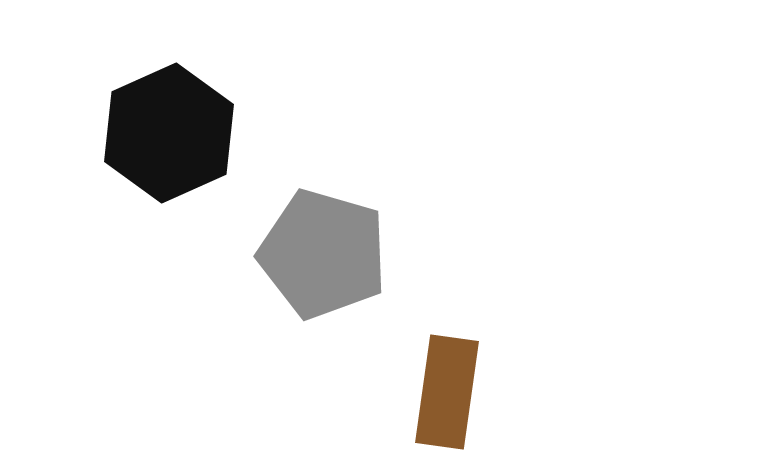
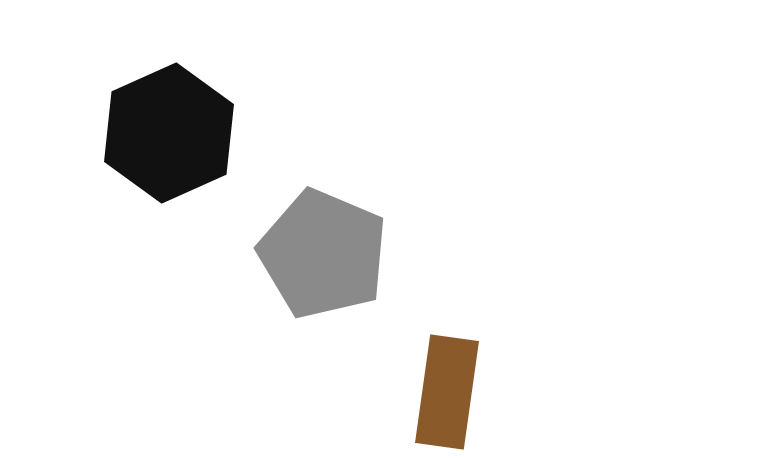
gray pentagon: rotated 7 degrees clockwise
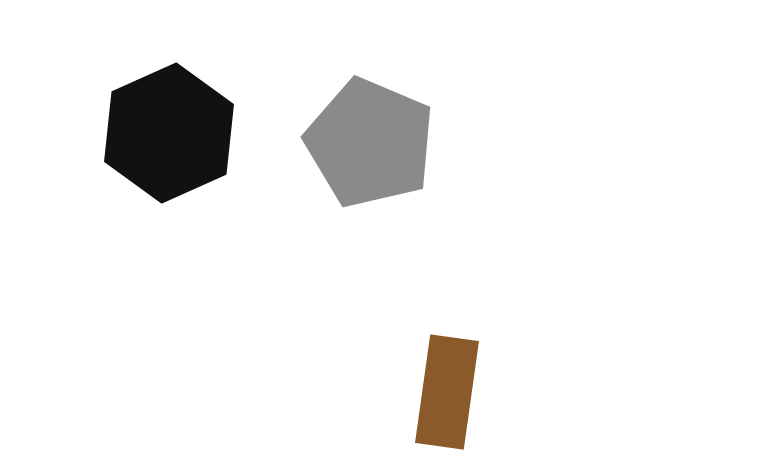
gray pentagon: moved 47 px right, 111 px up
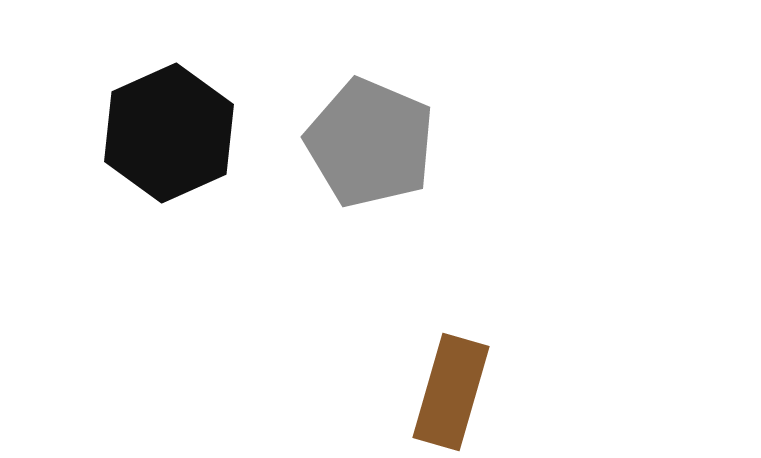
brown rectangle: moved 4 px right; rotated 8 degrees clockwise
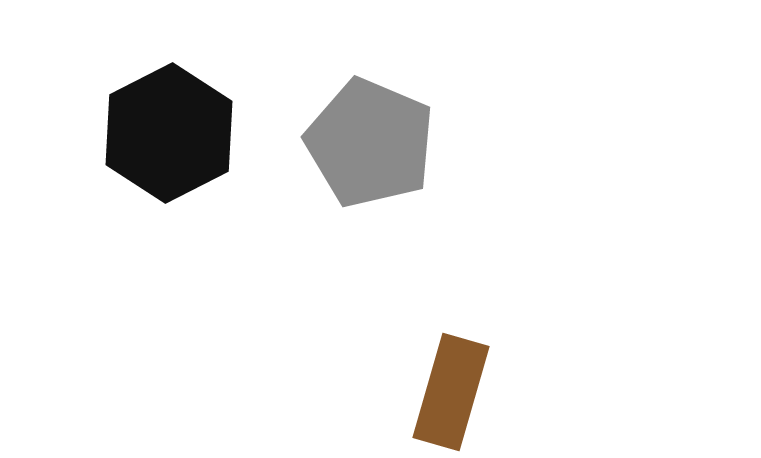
black hexagon: rotated 3 degrees counterclockwise
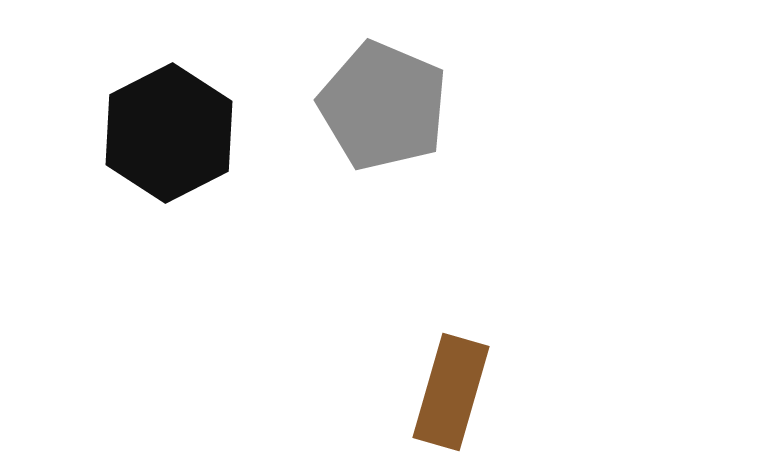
gray pentagon: moved 13 px right, 37 px up
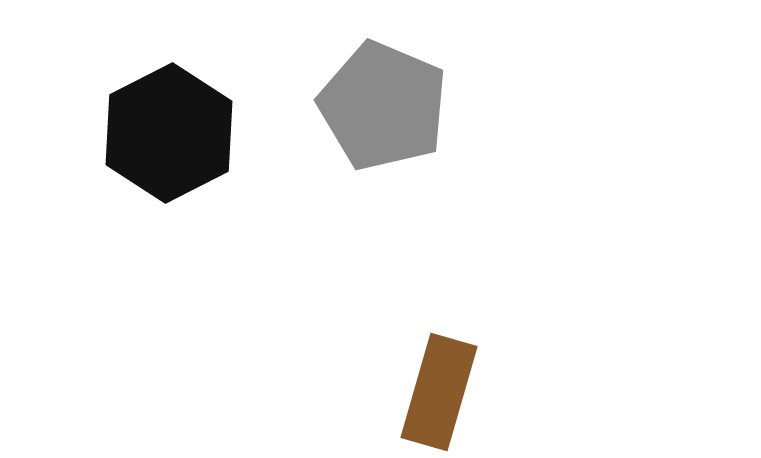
brown rectangle: moved 12 px left
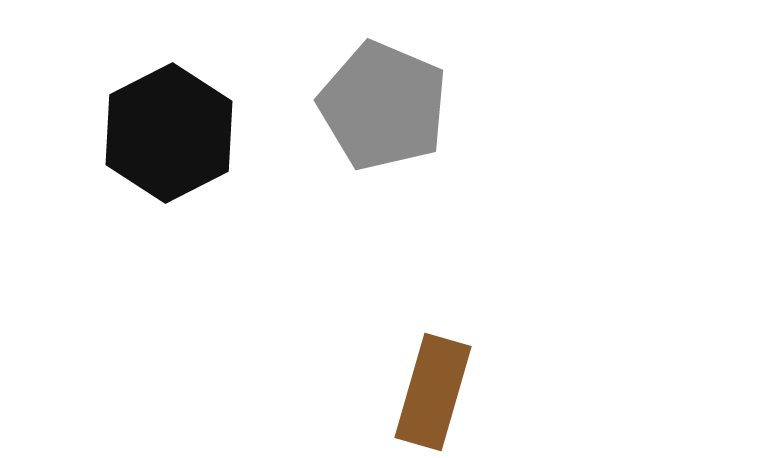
brown rectangle: moved 6 px left
